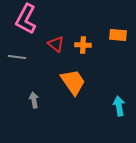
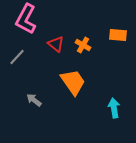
orange cross: rotated 28 degrees clockwise
gray line: rotated 54 degrees counterclockwise
gray arrow: rotated 42 degrees counterclockwise
cyan arrow: moved 5 px left, 2 px down
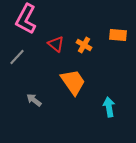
orange cross: moved 1 px right
cyan arrow: moved 5 px left, 1 px up
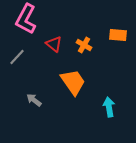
red triangle: moved 2 px left
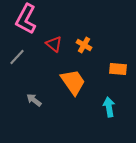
orange rectangle: moved 34 px down
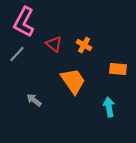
pink L-shape: moved 2 px left, 3 px down
gray line: moved 3 px up
orange trapezoid: moved 1 px up
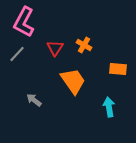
red triangle: moved 1 px right, 4 px down; rotated 24 degrees clockwise
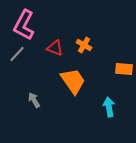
pink L-shape: moved 3 px down
red triangle: rotated 42 degrees counterclockwise
orange rectangle: moved 6 px right
gray arrow: rotated 21 degrees clockwise
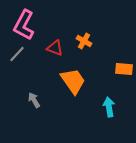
orange cross: moved 4 px up
